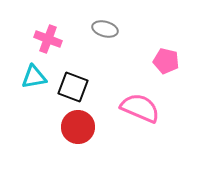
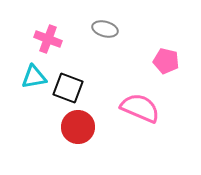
black square: moved 5 px left, 1 px down
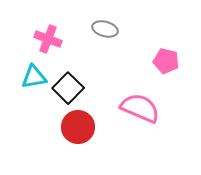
black square: rotated 24 degrees clockwise
